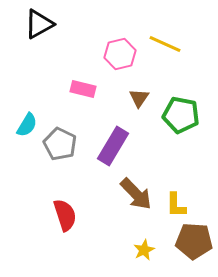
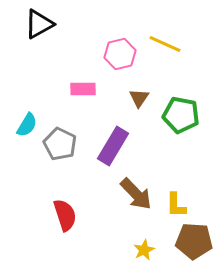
pink rectangle: rotated 15 degrees counterclockwise
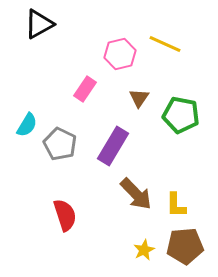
pink rectangle: moved 2 px right; rotated 55 degrees counterclockwise
brown pentagon: moved 9 px left, 5 px down; rotated 9 degrees counterclockwise
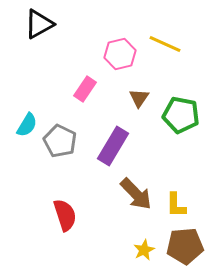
gray pentagon: moved 3 px up
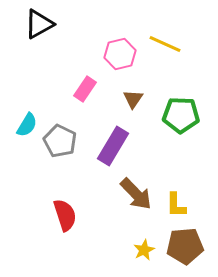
brown triangle: moved 6 px left, 1 px down
green pentagon: rotated 9 degrees counterclockwise
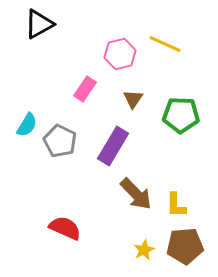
red semicircle: moved 13 px down; rotated 48 degrees counterclockwise
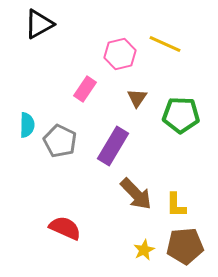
brown triangle: moved 4 px right, 1 px up
cyan semicircle: rotated 30 degrees counterclockwise
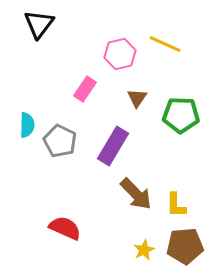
black triangle: rotated 24 degrees counterclockwise
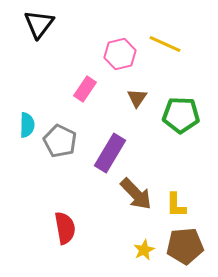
purple rectangle: moved 3 px left, 7 px down
red semicircle: rotated 56 degrees clockwise
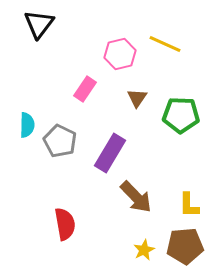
brown arrow: moved 3 px down
yellow L-shape: moved 13 px right
red semicircle: moved 4 px up
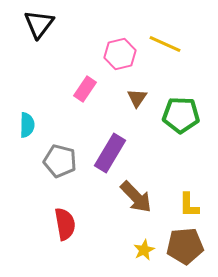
gray pentagon: moved 20 px down; rotated 12 degrees counterclockwise
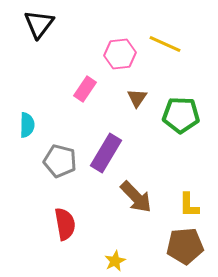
pink hexagon: rotated 8 degrees clockwise
purple rectangle: moved 4 px left
yellow star: moved 29 px left, 11 px down
